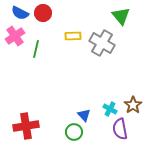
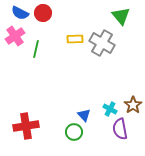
yellow rectangle: moved 2 px right, 3 px down
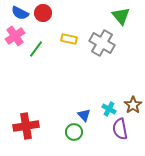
yellow rectangle: moved 6 px left; rotated 14 degrees clockwise
green line: rotated 24 degrees clockwise
cyan cross: moved 1 px left
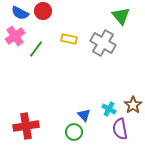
red circle: moved 2 px up
gray cross: moved 1 px right
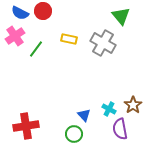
green circle: moved 2 px down
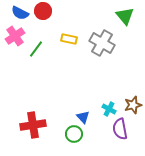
green triangle: moved 4 px right
gray cross: moved 1 px left
brown star: rotated 18 degrees clockwise
blue triangle: moved 1 px left, 2 px down
red cross: moved 7 px right, 1 px up
